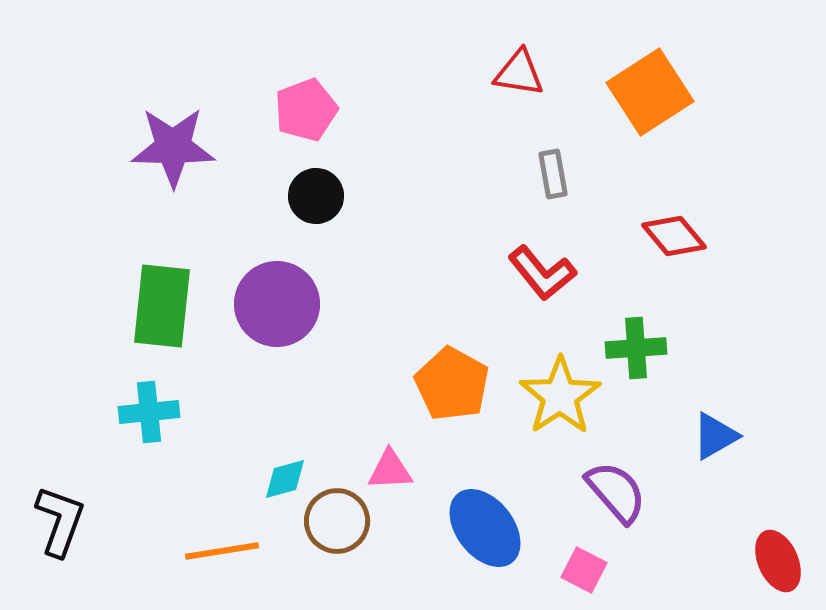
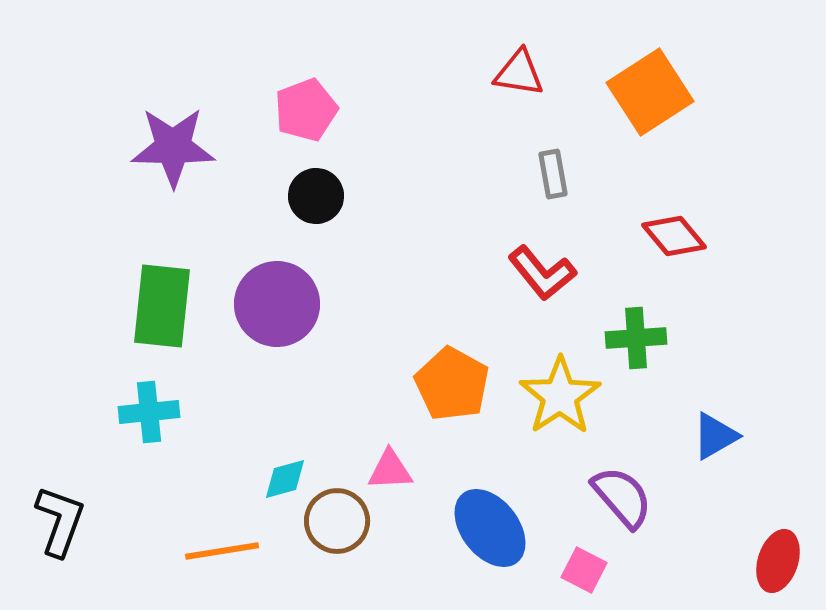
green cross: moved 10 px up
purple semicircle: moved 6 px right, 5 px down
blue ellipse: moved 5 px right
red ellipse: rotated 42 degrees clockwise
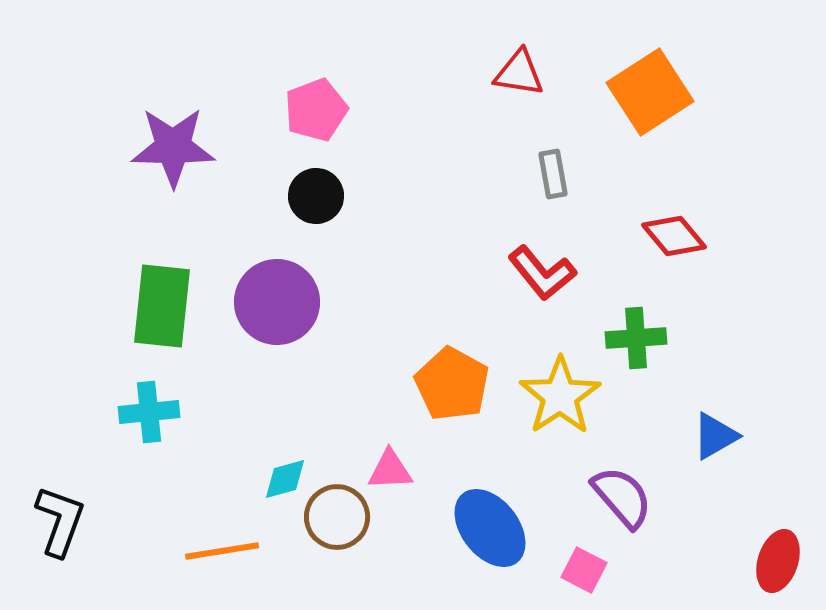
pink pentagon: moved 10 px right
purple circle: moved 2 px up
brown circle: moved 4 px up
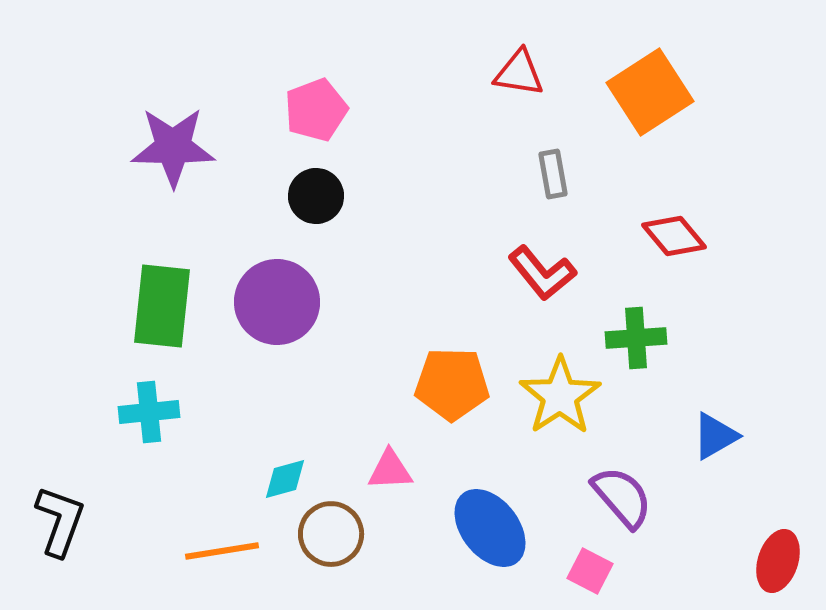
orange pentagon: rotated 28 degrees counterclockwise
brown circle: moved 6 px left, 17 px down
pink square: moved 6 px right, 1 px down
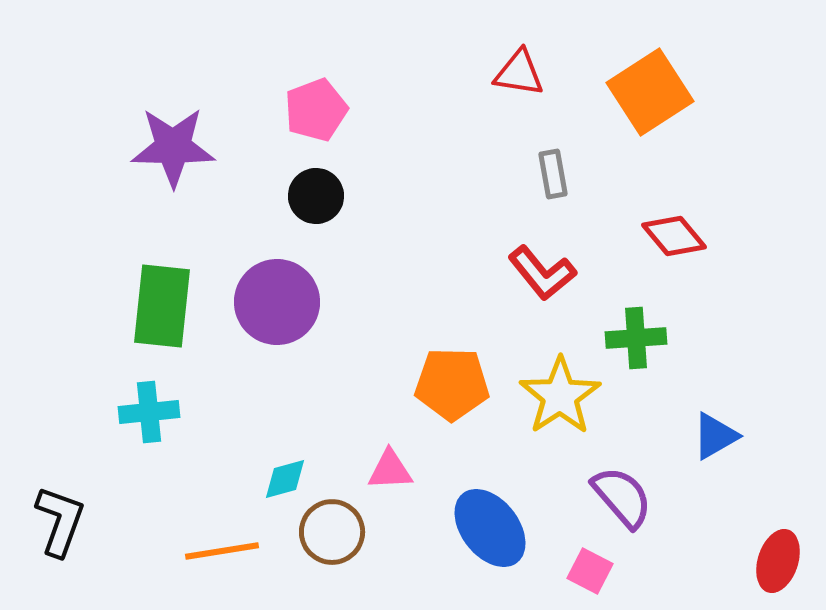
brown circle: moved 1 px right, 2 px up
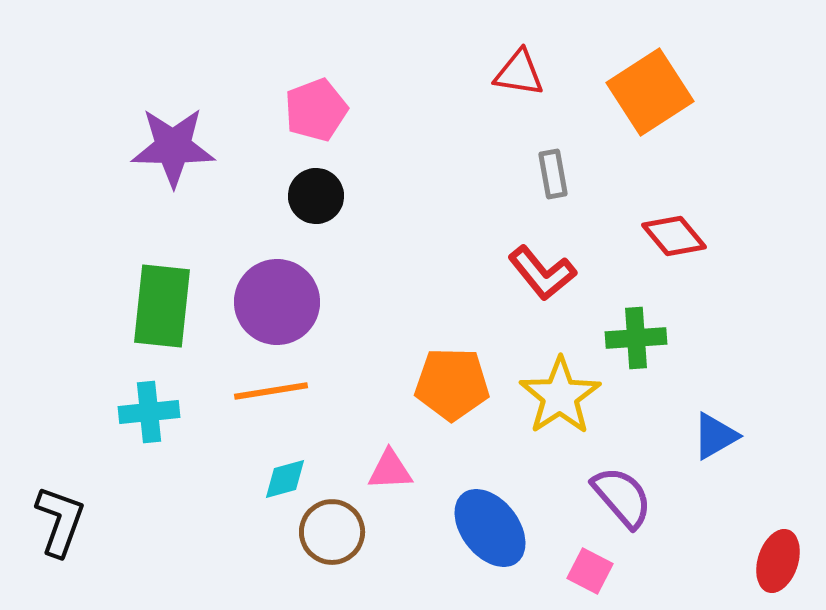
orange line: moved 49 px right, 160 px up
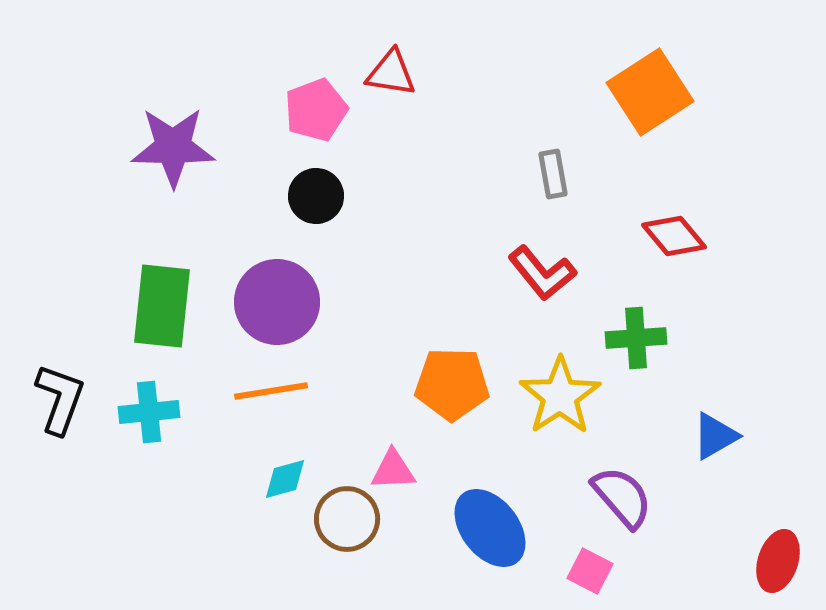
red triangle: moved 128 px left
pink triangle: moved 3 px right
black L-shape: moved 122 px up
brown circle: moved 15 px right, 13 px up
